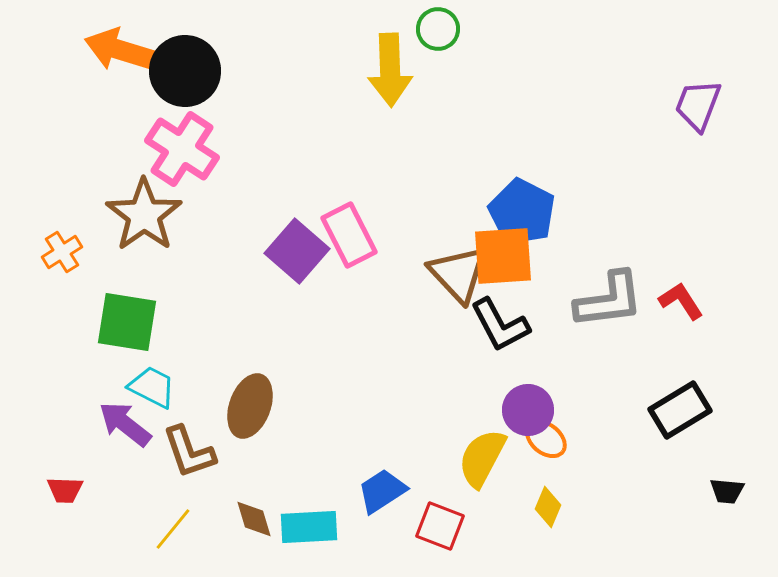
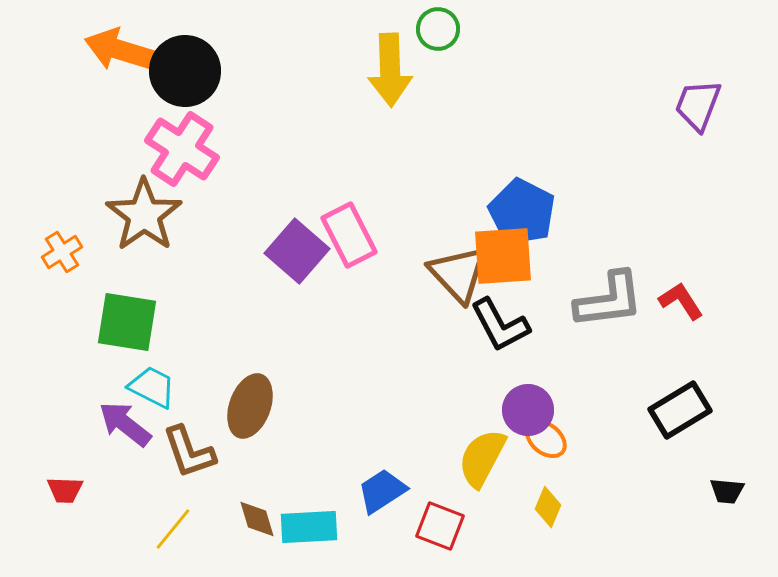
brown diamond: moved 3 px right
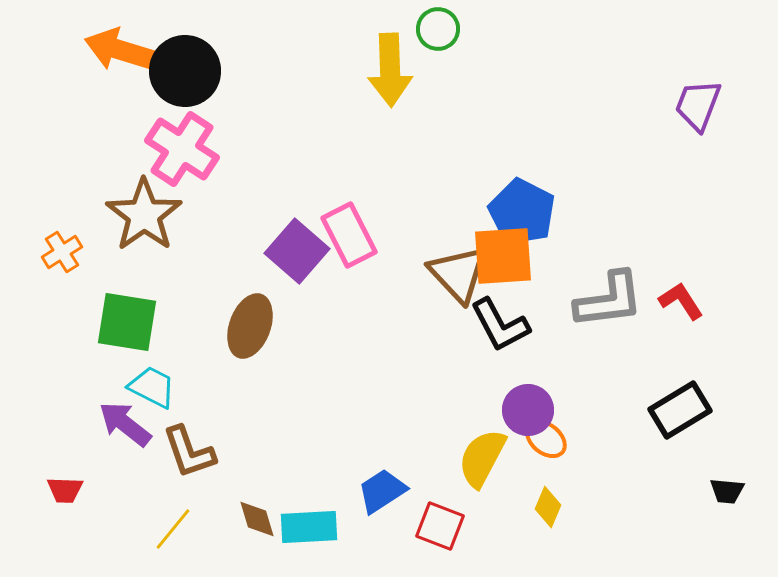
brown ellipse: moved 80 px up
